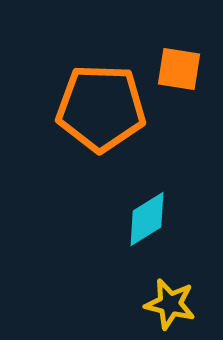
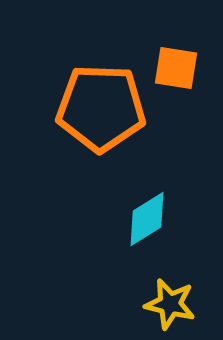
orange square: moved 3 px left, 1 px up
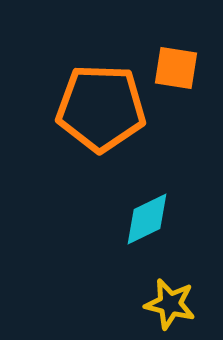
cyan diamond: rotated 6 degrees clockwise
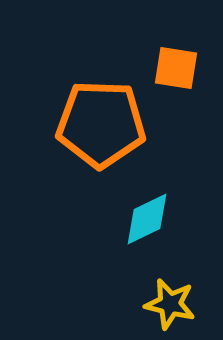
orange pentagon: moved 16 px down
